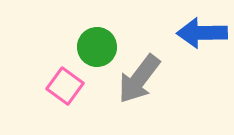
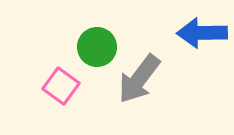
pink square: moved 4 px left
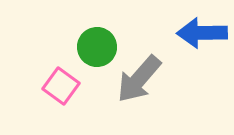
gray arrow: rotated 4 degrees clockwise
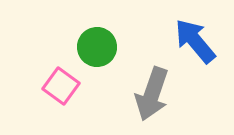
blue arrow: moved 7 px left, 8 px down; rotated 51 degrees clockwise
gray arrow: moved 13 px right, 15 px down; rotated 22 degrees counterclockwise
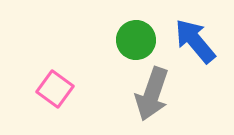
green circle: moved 39 px right, 7 px up
pink square: moved 6 px left, 3 px down
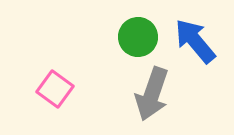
green circle: moved 2 px right, 3 px up
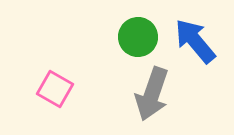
pink square: rotated 6 degrees counterclockwise
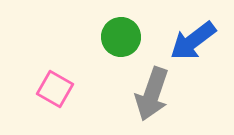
green circle: moved 17 px left
blue arrow: moved 2 px left; rotated 87 degrees counterclockwise
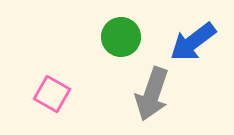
blue arrow: moved 1 px down
pink square: moved 3 px left, 5 px down
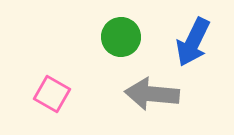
blue arrow: rotated 27 degrees counterclockwise
gray arrow: rotated 76 degrees clockwise
